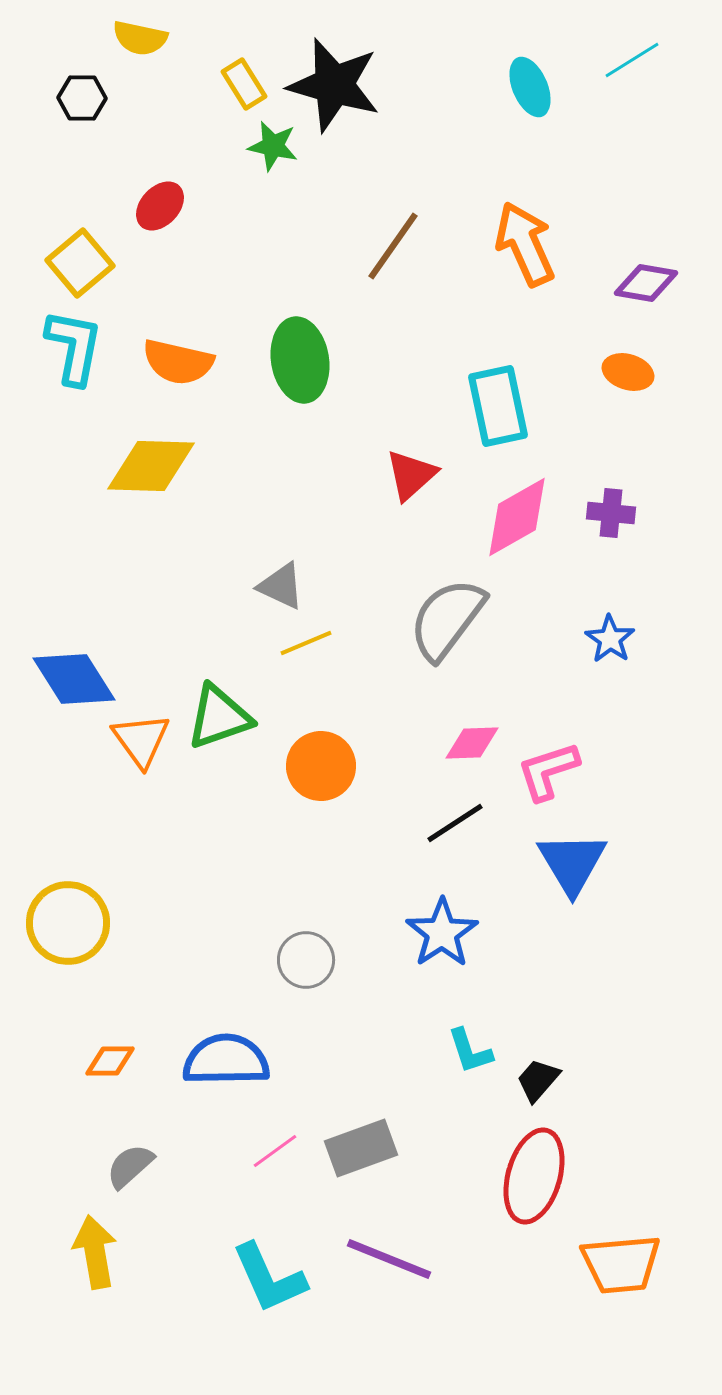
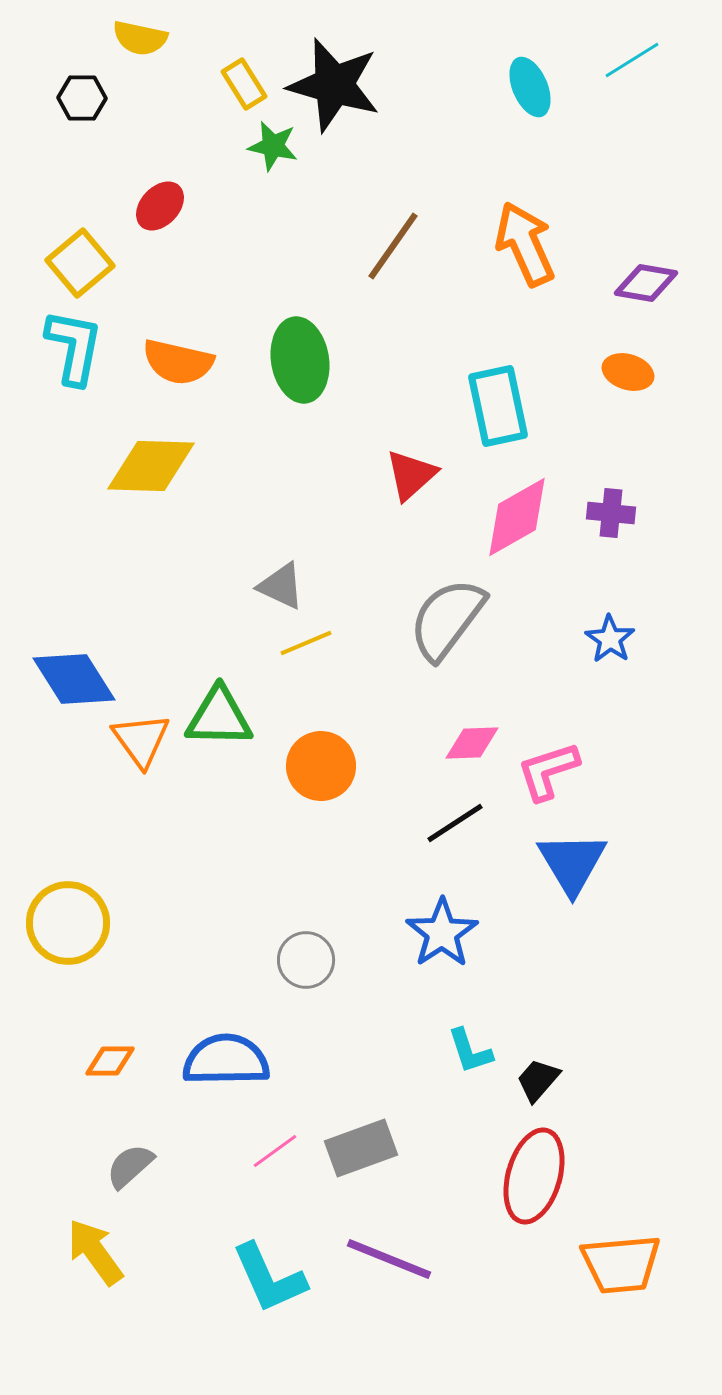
green triangle at (219, 717): rotated 20 degrees clockwise
yellow arrow at (95, 1252): rotated 26 degrees counterclockwise
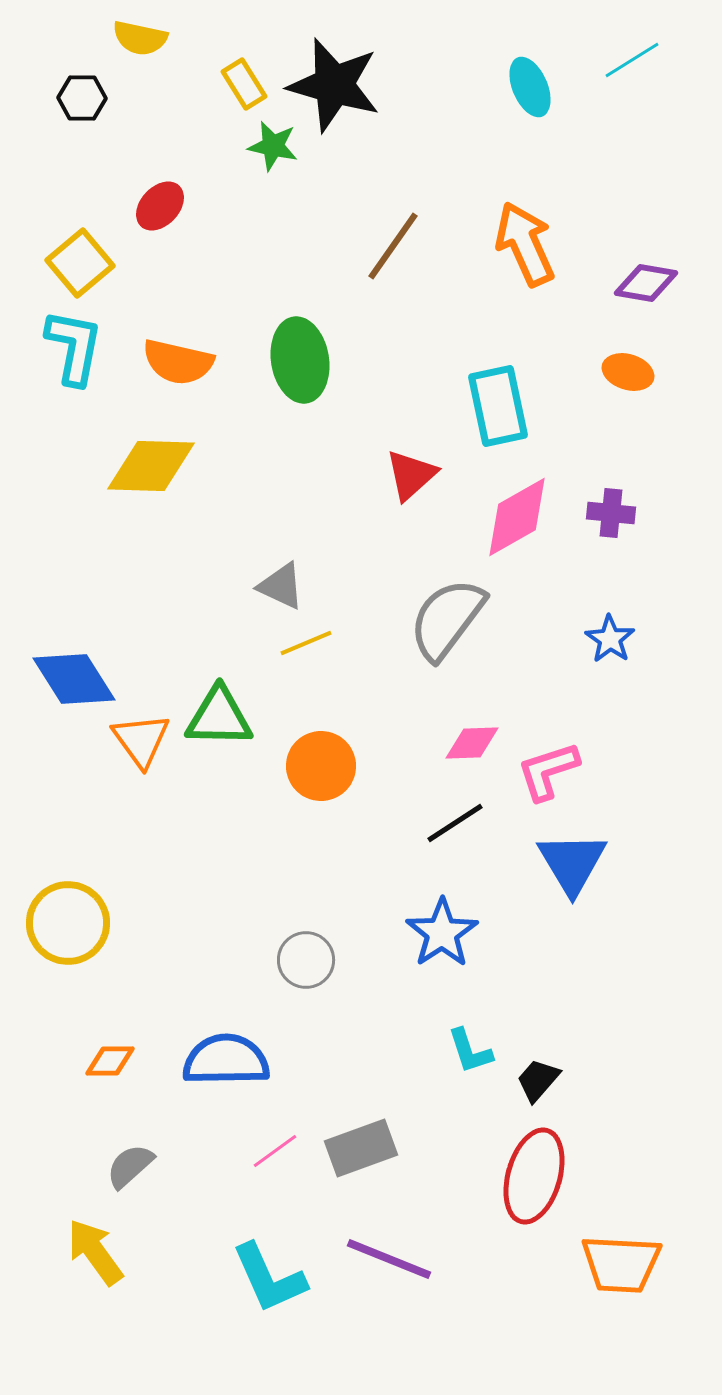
orange trapezoid at (621, 1264): rotated 8 degrees clockwise
